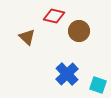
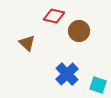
brown triangle: moved 6 px down
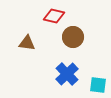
brown circle: moved 6 px left, 6 px down
brown triangle: rotated 36 degrees counterclockwise
cyan square: rotated 12 degrees counterclockwise
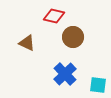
brown triangle: rotated 18 degrees clockwise
blue cross: moved 2 px left
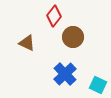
red diamond: rotated 65 degrees counterclockwise
cyan square: rotated 18 degrees clockwise
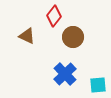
brown triangle: moved 7 px up
cyan square: rotated 30 degrees counterclockwise
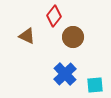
cyan square: moved 3 px left
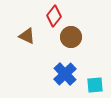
brown circle: moved 2 px left
